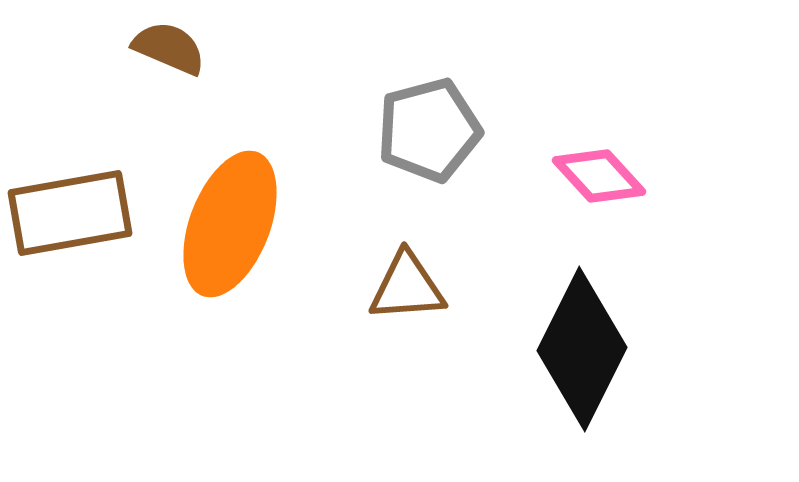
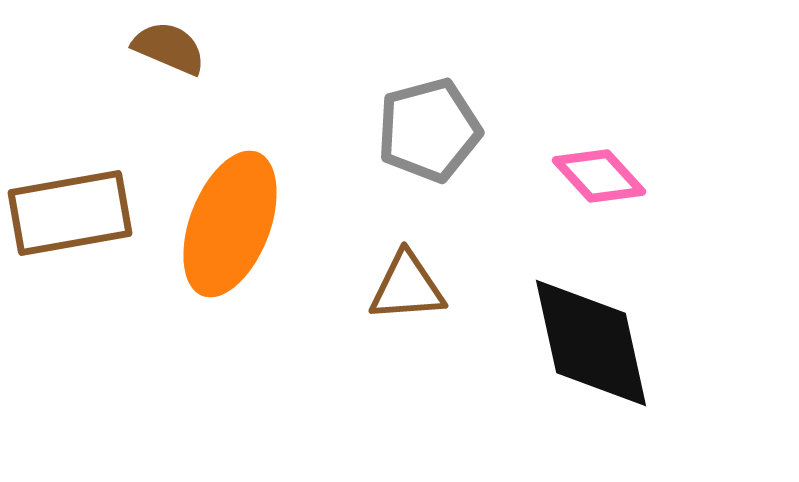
black diamond: moved 9 px right, 6 px up; rotated 39 degrees counterclockwise
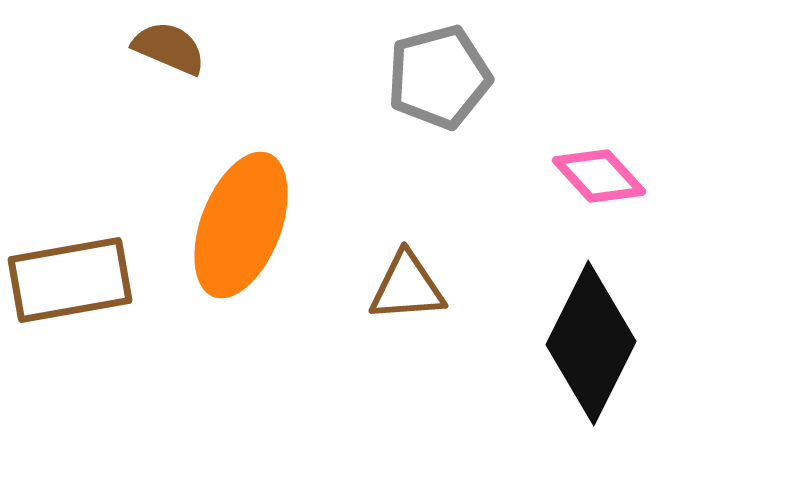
gray pentagon: moved 10 px right, 53 px up
brown rectangle: moved 67 px down
orange ellipse: moved 11 px right, 1 px down
black diamond: rotated 39 degrees clockwise
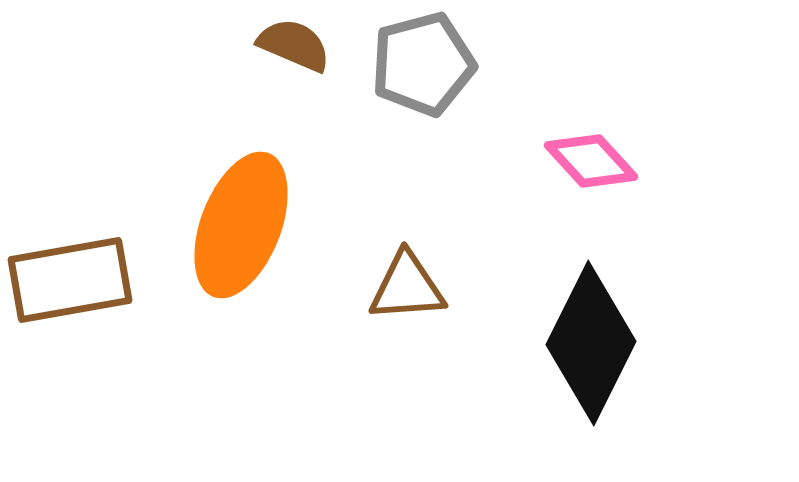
brown semicircle: moved 125 px right, 3 px up
gray pentagon: moved 16 px left, 13 px up
pink diamond: moved 8 px left, 15 px up
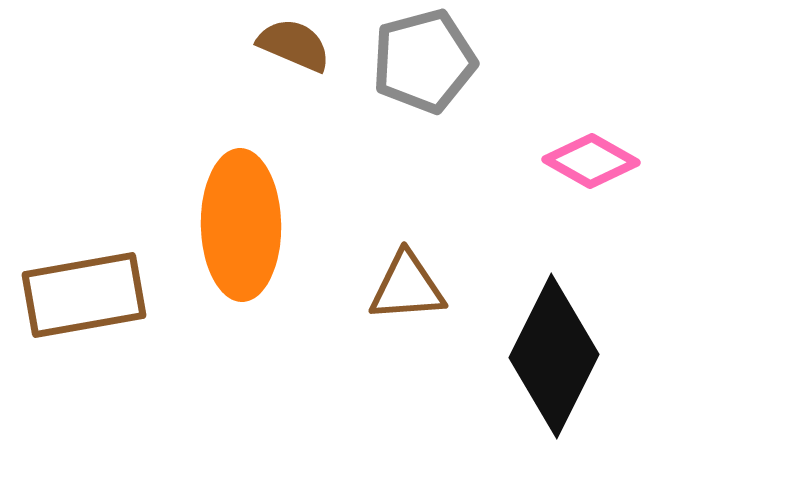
gray pentagon: moved 1 px right, 3 px up
pink diamond: rotated 18 degrees counterclockwise
orange ellipse: rotated 22 degrees counterclockwise
brown rectangle: moved 14 px right, 15 px down
black diamond: moved 37 px left, 13 px down
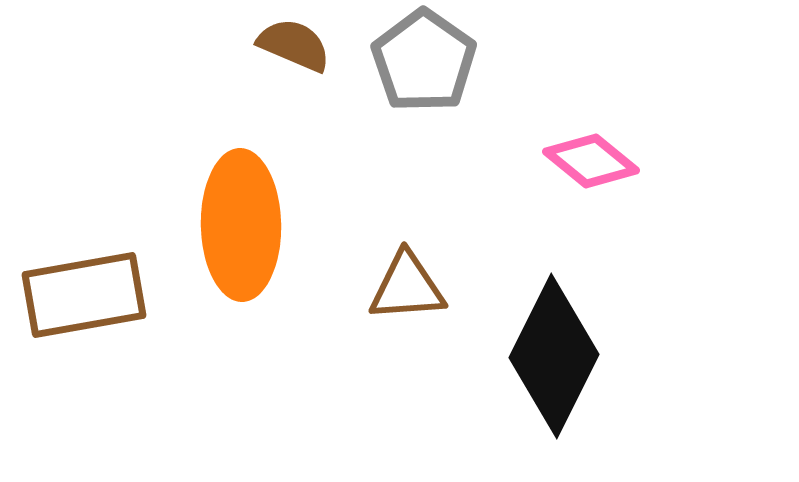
gray pentagon: rotated 22 degrees counterclockwise
pink diamond: rotated 10 degrees clockwise
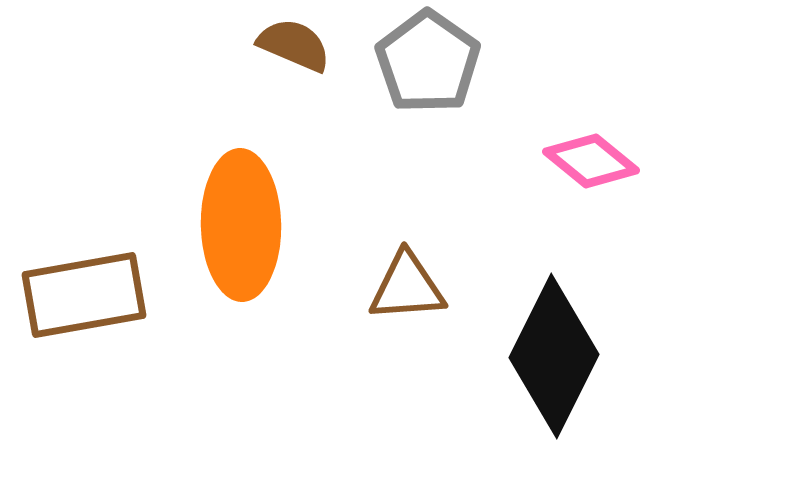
gray pentagon: moved 4 px right, 1 px down
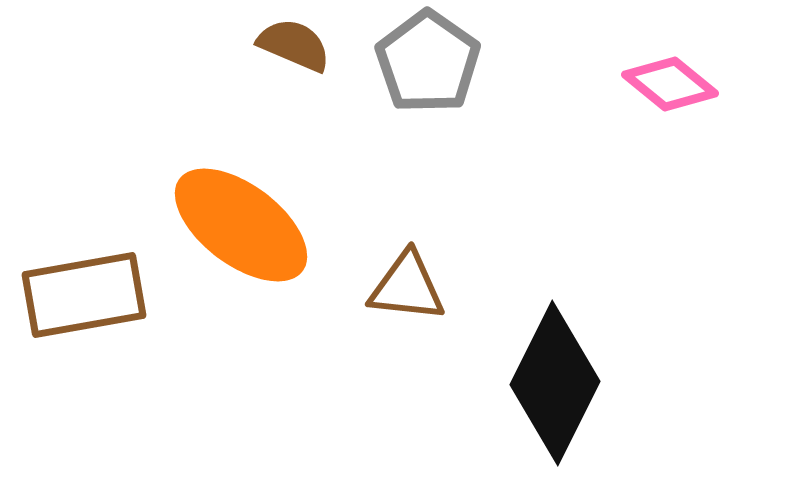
pink diamond: moved 79 px right, 77 px up
orange ellipse: rotated 52 degrees counterclockwise
brown triangle: rotated 10 degrees clockwise
black diamond: moved 1 px right, 27 px down
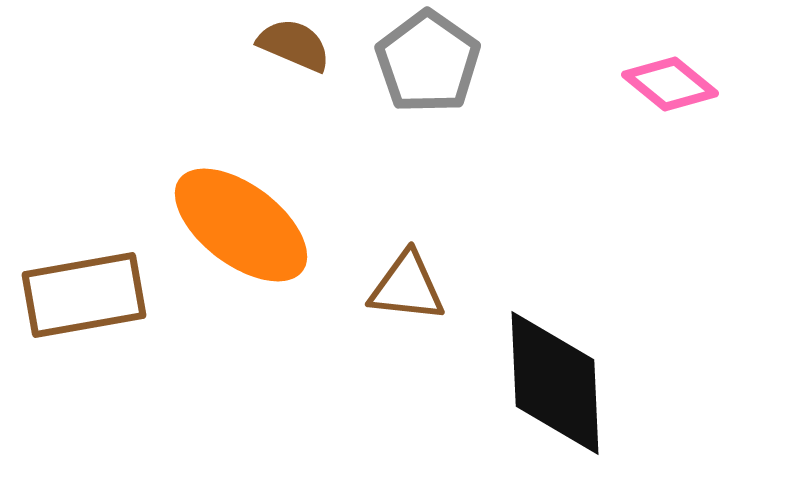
black diamond: rotated 29 degrees counterclockwise
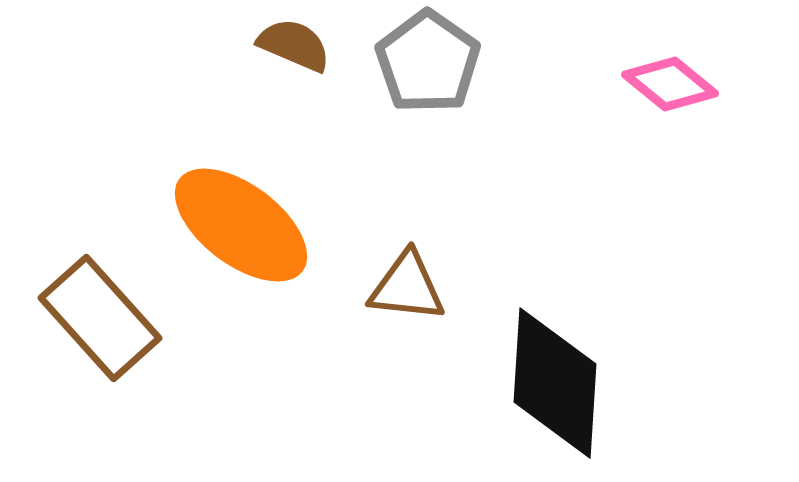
brown rectangle: moved 16 px right, 23 px down; rotated 58 degrees clockwise
black diamond: rotated 6 degrees clockwise
